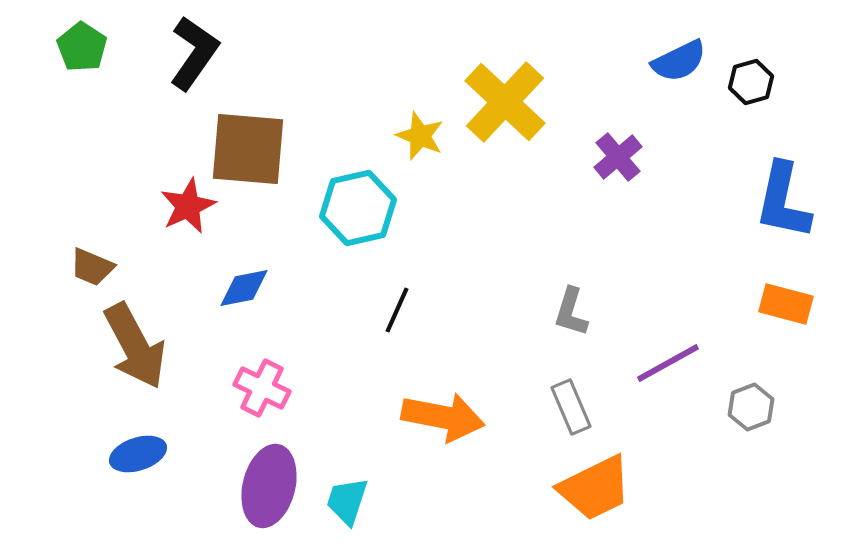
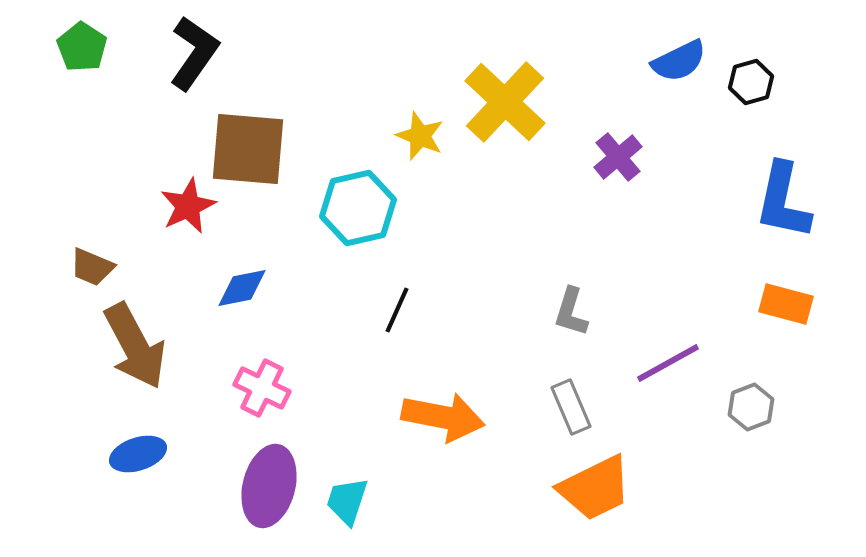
blue diamond: moved 2 px left
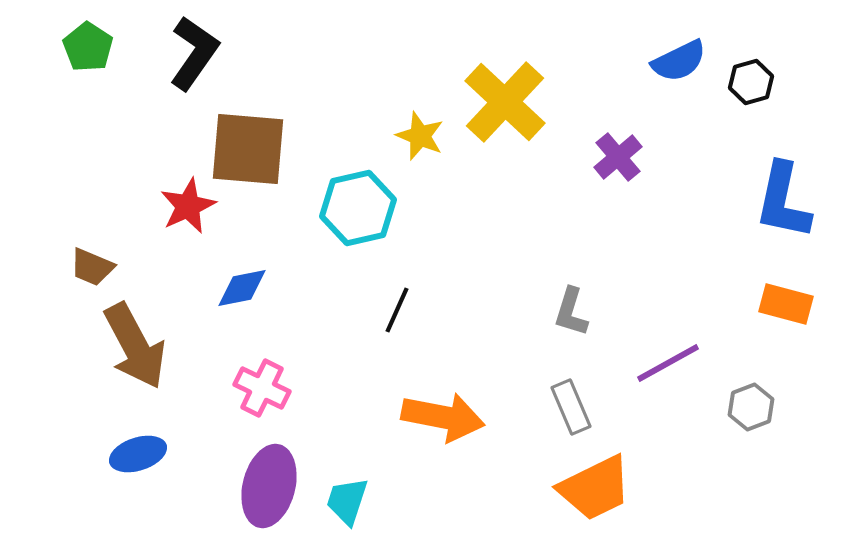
green pentagon: moved 6 px right
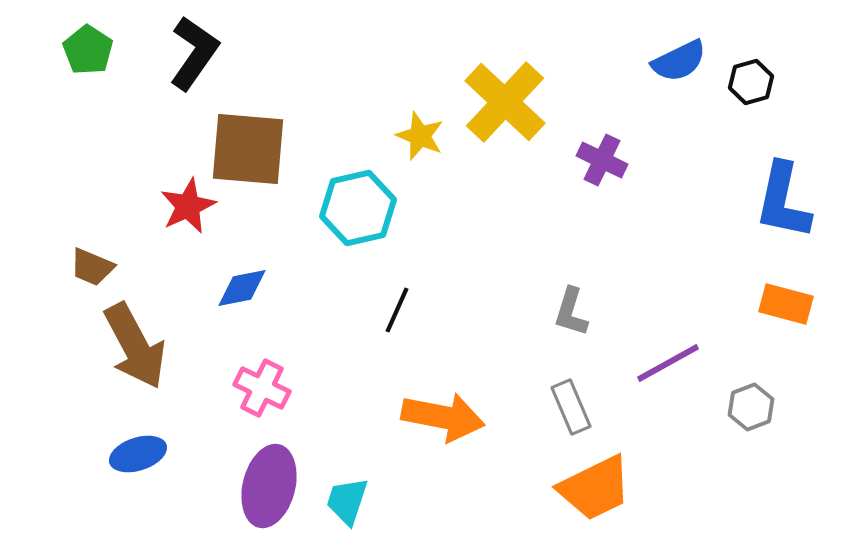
green pentagon: moved 3 px down
purple cross: moved 16 px left, 3 px down; rotated 24 degrees counterclockwise
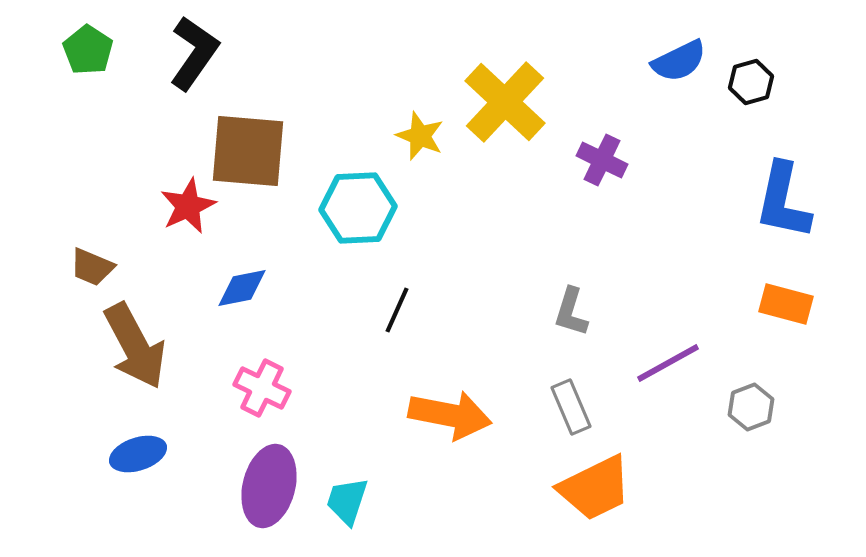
brown square: moved 2 px down
cyan hexagon: rotated 10 degrees clockwise
orange arrow: moved 7 px right, 2 px up
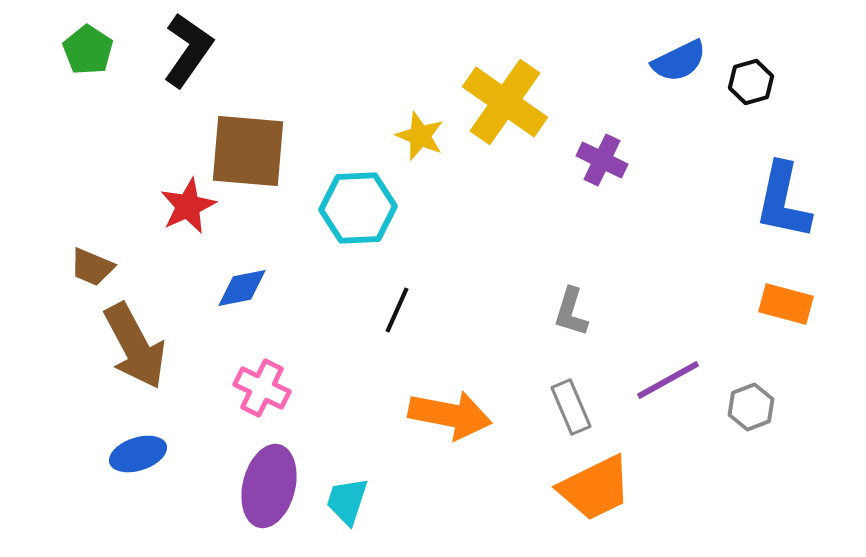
black L-shape: moved 6 px left, 3 px up
yellow cross: rotated 8 degrees counterclockwise
purple line: moved 17 px down
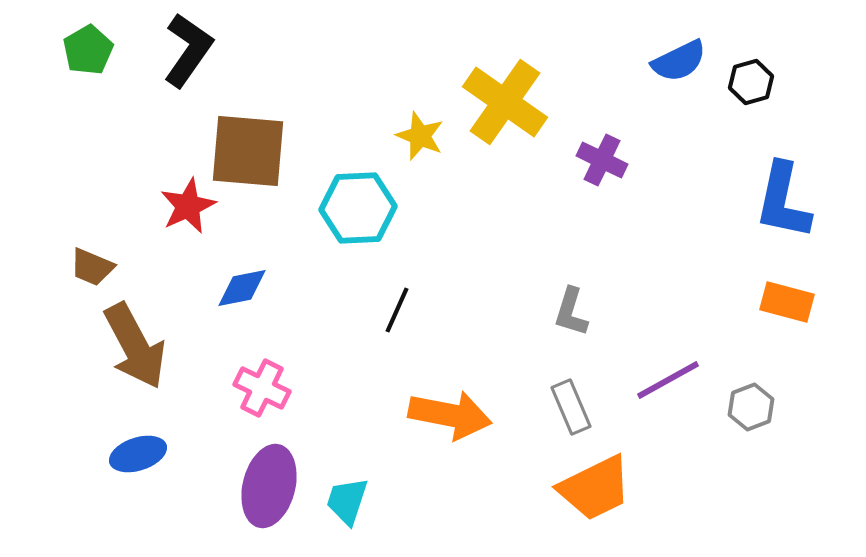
green pentagon: rotated 9 degrees clockwise
orange rectangle: moved 1 px right, 2 px up
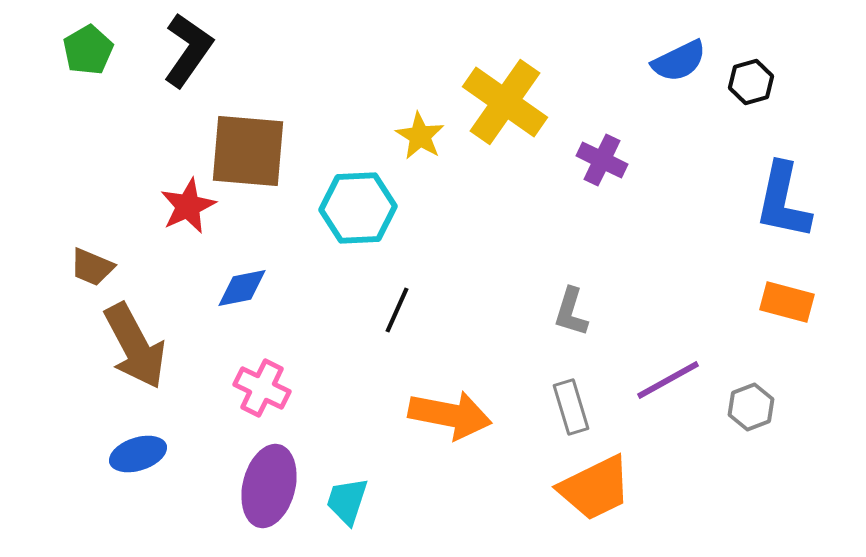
yellow star: rotated 9 degrees clockwise
gray rectangle: rotated 6 degrees clockwise
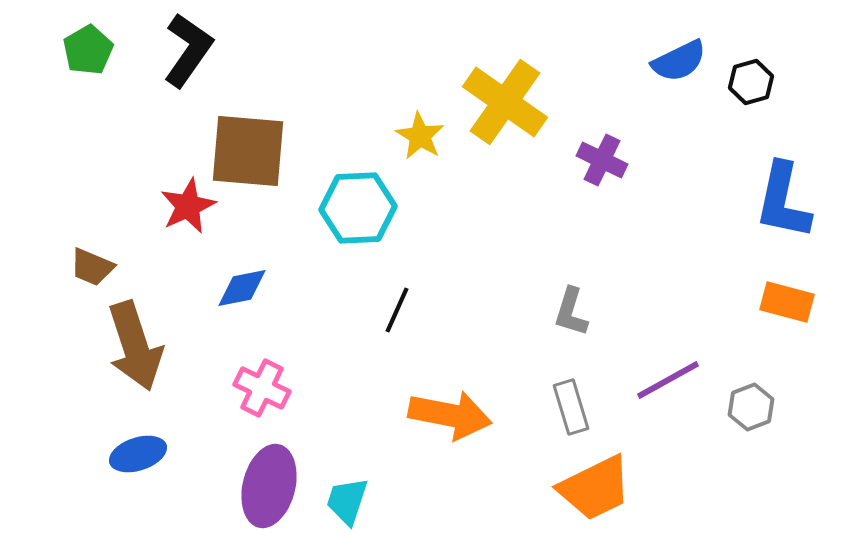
brown arrow: rotated 10 degrees clockwise
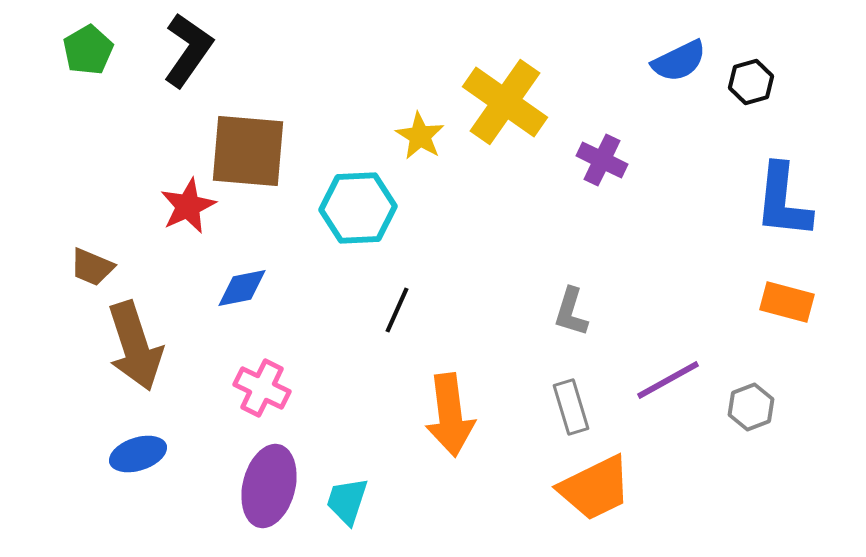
blue L-shape: rotated 6 degrees counterclockwise
orange arrow: rotated 72 degrees clockwise
